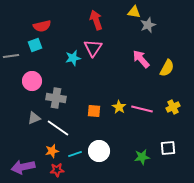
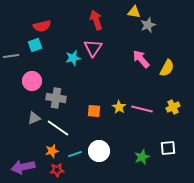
green star: rotated 14 degrees counterclockwise
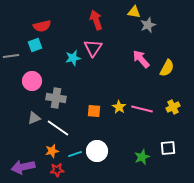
white circle: moved 2 px left
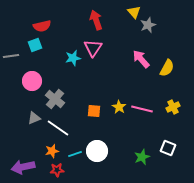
yellow triangle: rotated 40 degrees clockwise
gray cross: moved 1 px left, 1 px down; rotated 30 degrees clockwise
white square: rotated 28 degrees clockwise
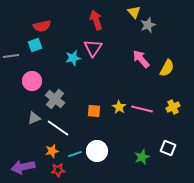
red star: moved 1 px right
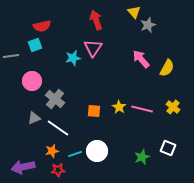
yellow cross: rotated 24 degrees counterclockwise
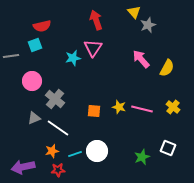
yellow star: rotated 16 degrees counterclockwise
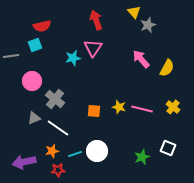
purple arrow: moved 1 px right, 5 px up
